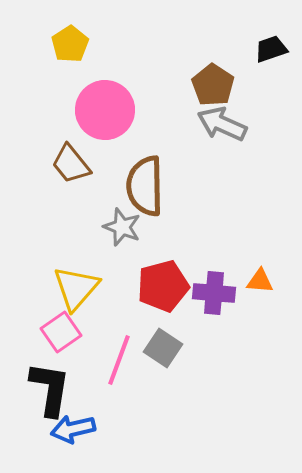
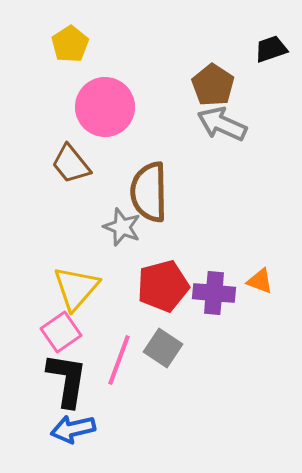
pink circle: moved 3 px up
brown semicircle: moved 4 px right, 6 px down
orange triangle: rotated 16 degrees clockwise
black L-shape: moved 17 px right, 9 px up
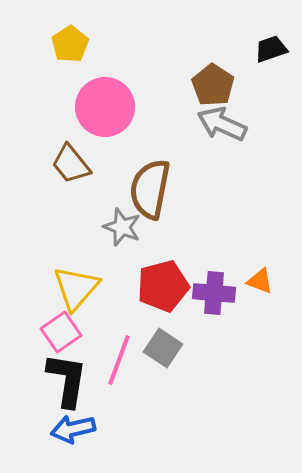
brown semicircle: moved 1 px right, 3 px up; rotated 12 degrees clockwise
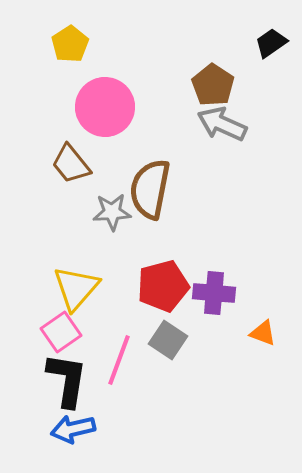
black trapezoid: moved 6 px up; rotated 16 degrees counterclockwise
gray star: moved 10 px left, 15 px up; rotated 24 degrees counterclockwise
orange triangle: moved 3 px right, 52 px down
gray square: moved 5 px right, 8 px up
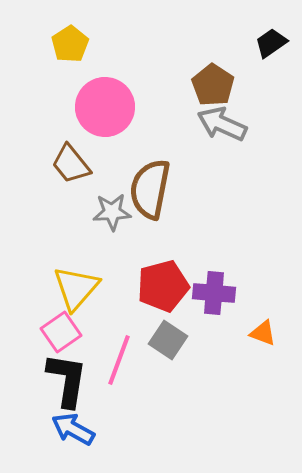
blue arrow: rotated 42 degrees clockwise
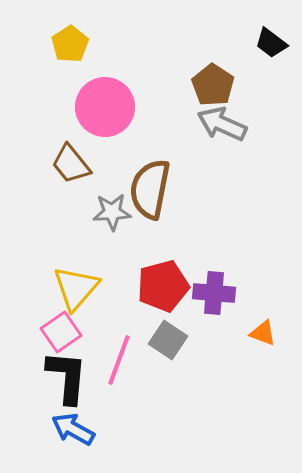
black trapezoid: rotated 108 degrees counterclockwise
black L-shape: moved 3 px up; rotated 4 degrees counterclockwise
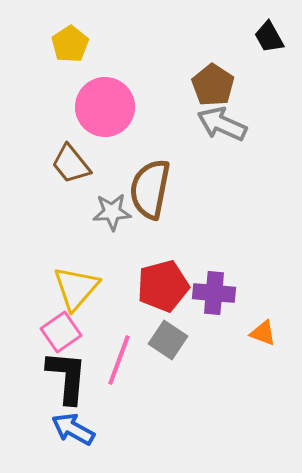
black trapezoid: moved 2 px left, 6 px up; rotated 24 degrees clockwise
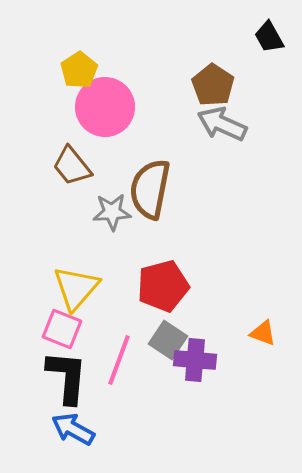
yellow pentagon: moved 9 px right, 26 px down
brown trapezoid: moved 1 px right, 2 px down
purple cross: moved 19 px left, 67 px down
pink square: moved 1 px right, 3 px up; rotated 33 degrees counterclockwise
